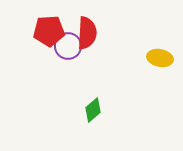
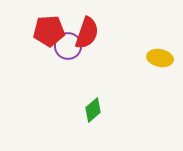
red semicircle: rotated 16 degrees clockwise
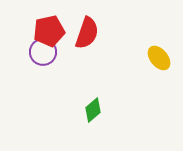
red pentagon: rotated 8 degrees counterclockwise
purple circle: moved 25 px left, 6 px down
yellow ellipse: moved 1 px left; rotated 40 degrees clockwise
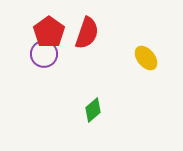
red pentagon: moved 1 px down; rotated 24 degrees counterclockwise
purple circle: moved 1 px right, 2 px down
yellow ellipse: moved 13 px left
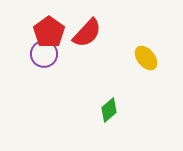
red semicircle: rotated 24 degrees clockwise
green diamond: moved 16 px right
